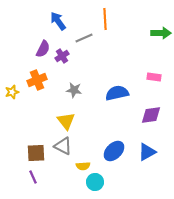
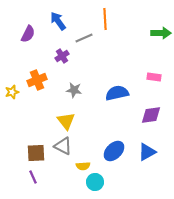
purple semicircle: moved 15 px left, 15 px up
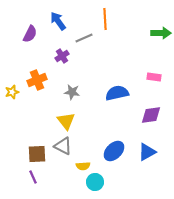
purple semicircle: moved 2 px right
gray star: moved 2 px left, 2 px down
brown square: moved 1 px right, 1 px down
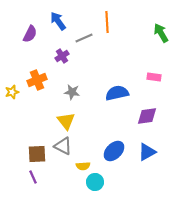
orange line: moved 2 px right, 3 px down
green arrow: rotated 120 degrees counterclockwise
purple diamond: moved 4 px left, 1 px down
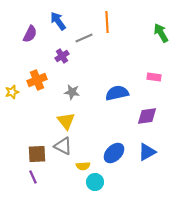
blue ellipse: moved 2 px down
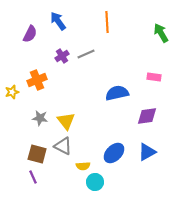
gray line: moved 2 px right, 16 px down
gray star: moved 32 px left, 26 px down
brown square: rotated 18 degrees clockwise
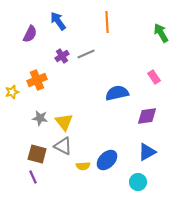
pink rectangle: rotated 48 degrees clockwise
yellow triangle: moved 2 px left, 1 px down
blue ellipse: moved 7 px left, 7 px down
cyan circle: moved 43 px right
